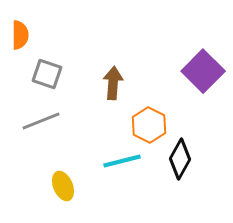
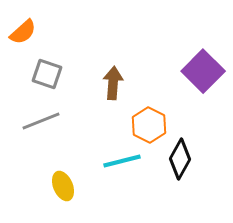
orange semicircle: moved 3 px right, 3 px up; rotated 48 degrees clockwise
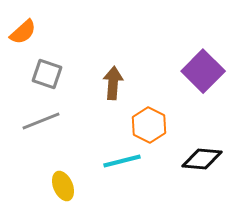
black diamond: moved 22 px right; rotated 66 degrees clockwise
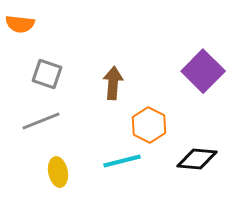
orange semicircle: moved 3 px left, 8 px up; rotated 48 degrees clockwise
black diamond: moved 5 px left
yellow ellipse: moved 5 px left, 14 px up; rotated 12 degrees clockwise
